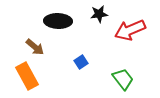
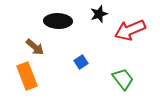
black star: rotated 12 degrees counterclockwise
orange rectangle: rotated 8 degrees clockwise
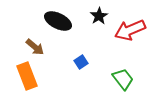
black star: moved 2 px down; rotated 12 degrees counterclockwise
black ellipse: rotated 24 degrees clockwise
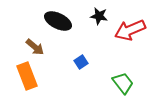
black star: rotated 30 degrees counterclockwise
green trapezoid: moved 4 px down
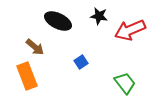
green trapezoid: moved 2 px right
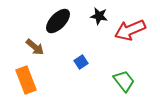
black ellipse: rotated 72 degrees counterclockwise
orange rectangle: moved 1 px left, 4 px down
green trapezoid: moved 1 px left, 2 px up
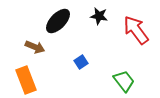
red arrow: moved 6 px right; rotated 76 degrees clockwise
brown arrow: rotated 18 degrees counterclockwise
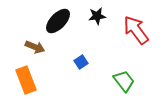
black star: moved 2 px left; rotated 18 degrees counterclockwise
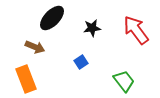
black star: moved 5 px left, 12 px down
black ellipse: moved 6 px left, 3 px up
orange rectangle: moved 1 px up
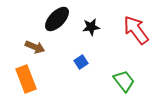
black ellipse: moved 5 px right, 1 px down
black star: moved 1 px left, 1 px up
